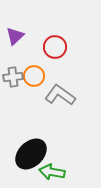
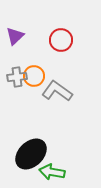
red circle: moved 6 px right, 7 px up
gray cross: moved 4 px right
gray L-shape: moved 3 px left, 4 px up
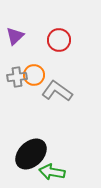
red circle: moved 2 px left
orange circle: moved 1 px up
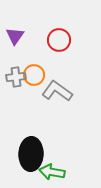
purple triangle: rotated 12 degrees counterclockwise
gray cross: moved 1 px left
black ellipse: rotated 44 degrees counterclockwise
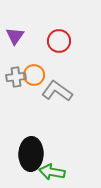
red circle: moved 1 px down
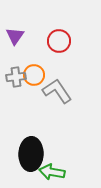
gray L-shape: rotated 20 degrees clockwise
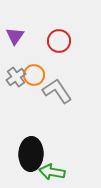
gray cross: rotated 30 degrees counterclockwise
